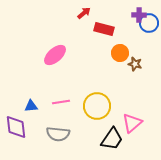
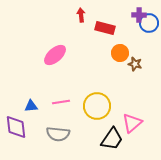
red arrow: moved 3 px left, 2 px down; rotated 56 degrees counterclockwise
red rectangle: moved 1 px right, 1 px up
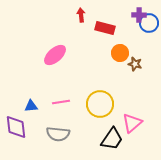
yellow circle: moved 3 px right, 2 px up
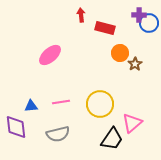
pink ellipse: moved 5 px left
brown star: rotated 24 degrees clockwise
gray semicircle: rotated 20 degrees counterclockwise
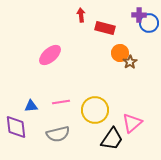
brown star: moved 5 px left, 2 px up
yellow circle: moved 5 px left, 6 px down
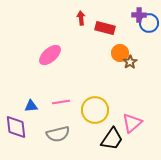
red arrow: moved 3 px down
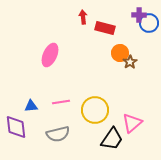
red arrow: moved 2 px right, 1 px up
pink ellipse: rotated 25 degrees counterclockwise
